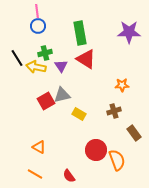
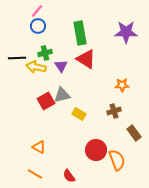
pink line: rotated 48 degrees clockwise
purple star: moved 3 px left
black line: rotated 60 degrees counterclockwise
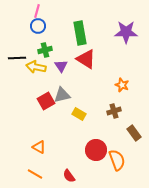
pink line: rotated 24 degrees counterclockwise
green cross: moved 3 px up
orange star: rotated 24 degrees clockwise
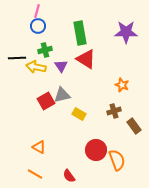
brown rectangle: moved 7 px up
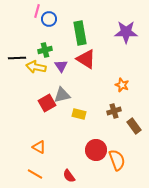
blue circle: moved 11 px right, 7 px up
red square: moved 1 px right, 2 px down
yellow rectangle: rotated 16 degrees counterclockwise
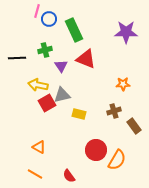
green rectangle: moved 6 px left, 3 px up; rotated 15 degrees counterclockwise
red triangle: rotated 10 degrees counterclockwise
yellow arrow: moved 2 px right, 18 px down
orange star: moved 1 px right, 1 px up; rotated 24 degrees counterclockwise
orange semicircle: rotated 50 degrees clockwise
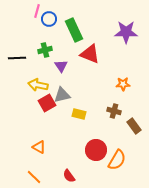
red triangle: moved 4 px right, 5 px up
brown cross: rotated 32 degrees clockwise
orange line: moved 1 px left, 3 px down; rotated 14 degrees clockwise
